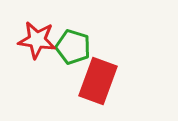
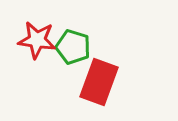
red rectangle: moved 1 px right, 1 px down
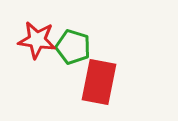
red rectangle: rotated 9 degrees counterclockwise
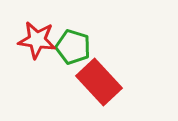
red rectangle: rotated 54 degrees counterclockwise
